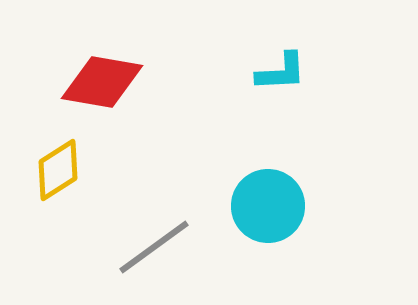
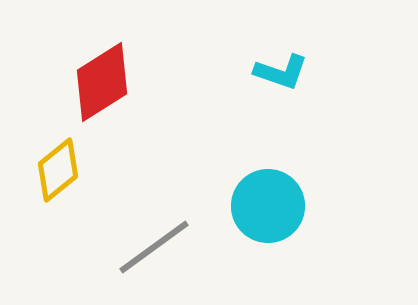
cyan L-shape: rotated 22 degrees clockwise
red diamond: rotated 42 degrees counterclockwise
yellow diamond: rotated 6 degrees counterclockwise
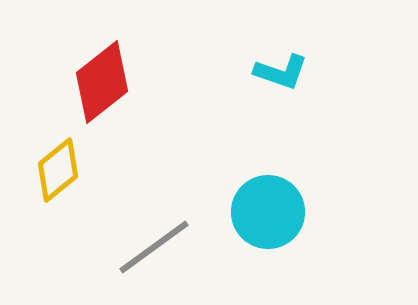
red diamond: rotated 6 degrees counterclockwise
cyan circle: moved 6 px down
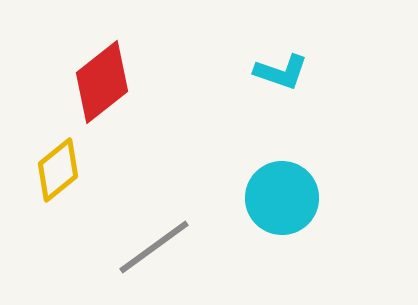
cyan circle: moved 14 px right, 14 px up
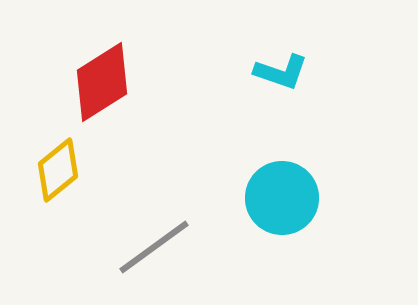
red diamond: rotated 6 degrees clockwise
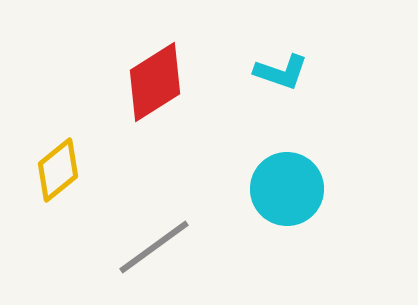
red diamond: moved 53 px right
cyan circle: moved 5 px right, 9 px up
